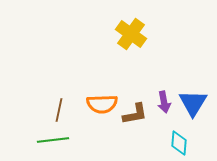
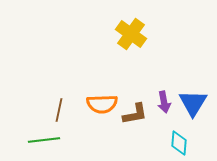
green line: moved 9 px left
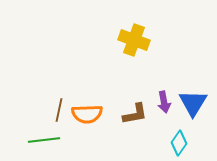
yellow cross: moved 3 px right, 6 px down; rotated 16 degrees counterclockwise
orange semicircle: moved 15 px left, 10 px down
cyan diamond: rotated 30 degrees clockwise
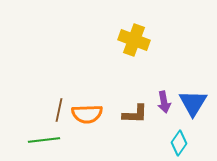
brown L-shape: rotated 12 degrees clockwise
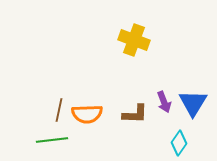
purple arrow: rotated 10 degrees counterclockwise
green line: moved 8 px right
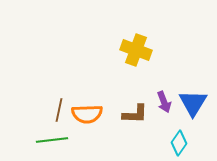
yellow cross: moved 2 px right, 10 px down
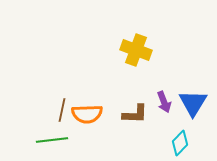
brown line: moved 3 px right
cyan diamond: moved 1 px right; rotated 10 degrees clockwise
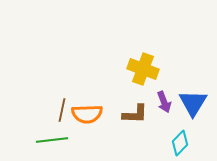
yellow cross: moved 7 px right, 19 px down
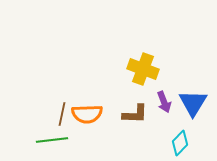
brown line: moved 4 px down
